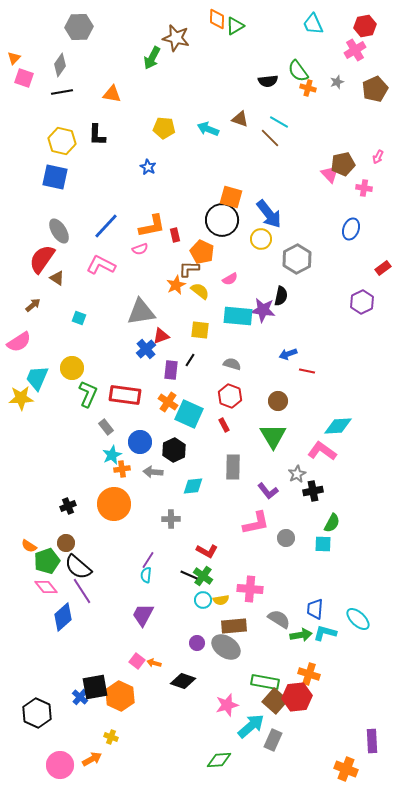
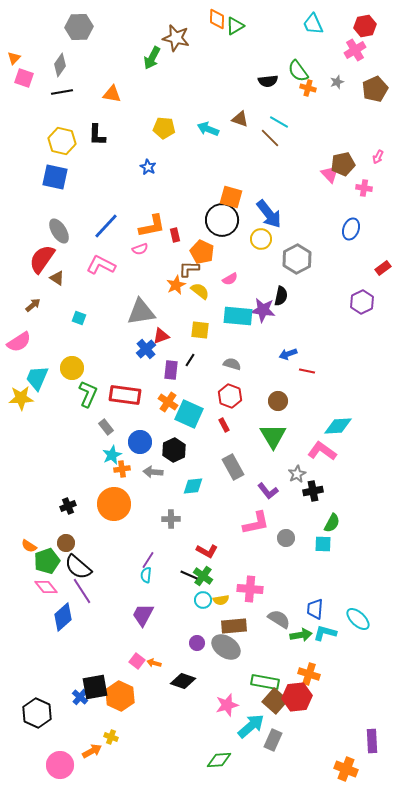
gray rectangle at (233, 467): rotated 30 degrees counterclockwise
orange arrow at (92, 759): moved 8 px up
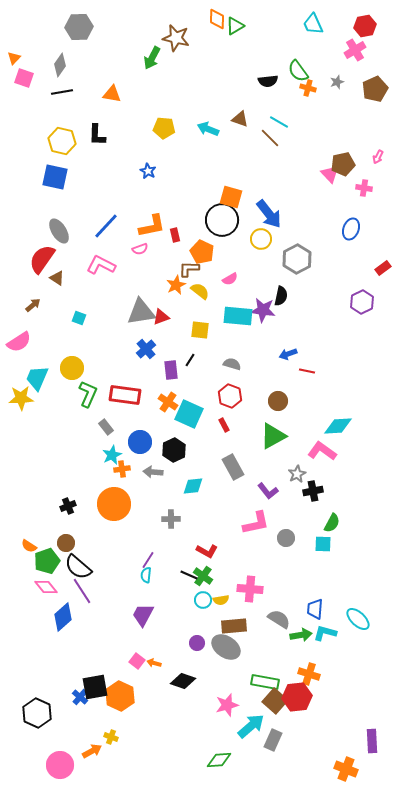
blue star at (148, 167): moved 4 px down
red triangle at (161, 336): moved 19 px up
purple rectangle at (171, 370): rotated 12 degrees counterclockwise
green triangle at (273, 436): rotated 32 degrees clockwise
